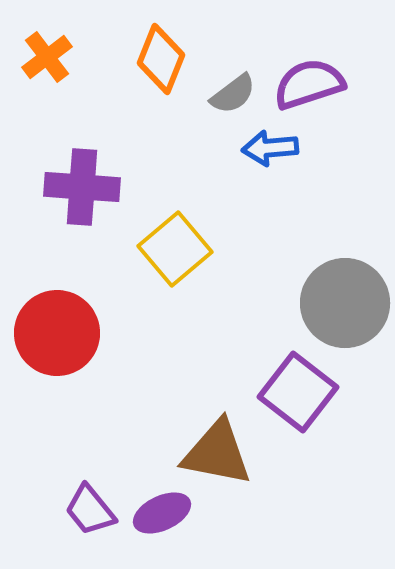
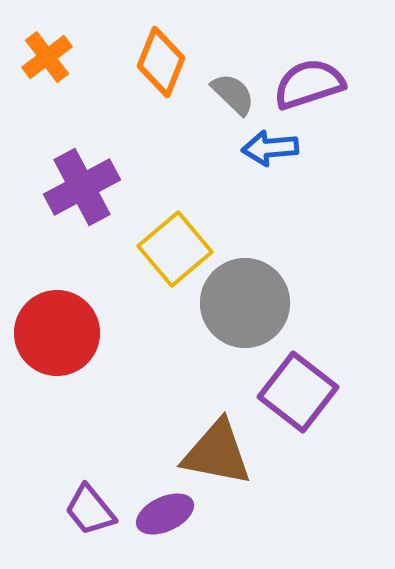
orange diamond: moved 3 px down
gray semicircle: rotated 99 degrees counterclockwise
purple cross: rotated 32 degrees counterclockwise
gray circle: moved 100 px left
purple ellipse: moved 3 px right, 1 px down
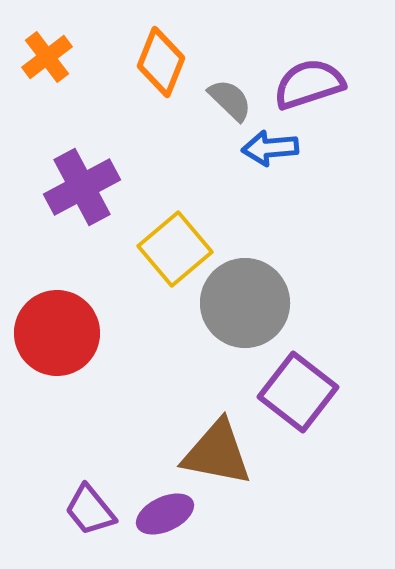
gray semicircle: moved 3 px left, 6 px down
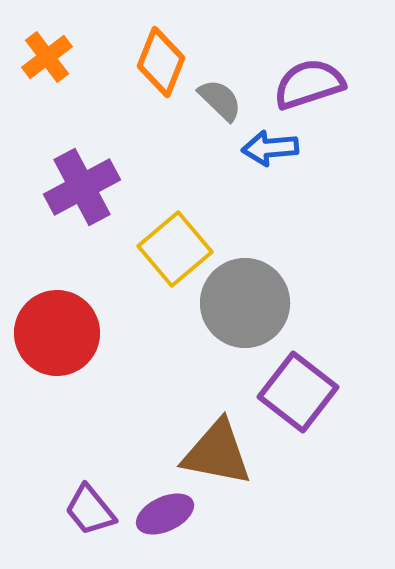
gray semicircle: moved 10 px left
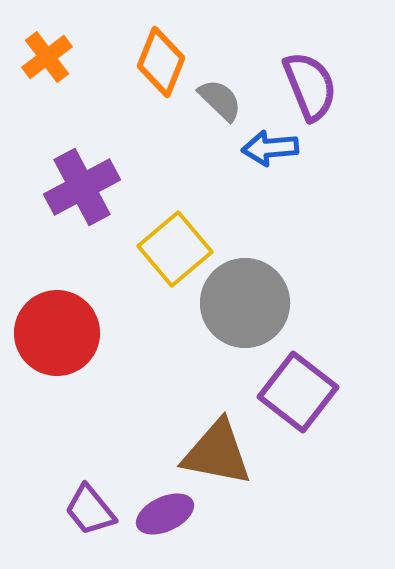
purple semicircle: moved 1 px right, 2 px down; rotated 86 degrees clockwise
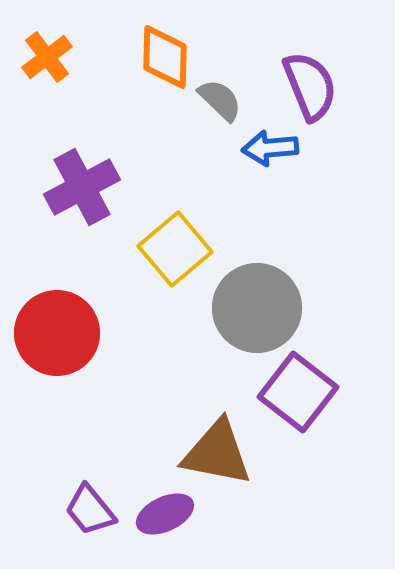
orange diamond: moved 4 px right, 5 px up; rotated 20 degrees counterclockwise
gray circle: moved 12 px right, 5 px down
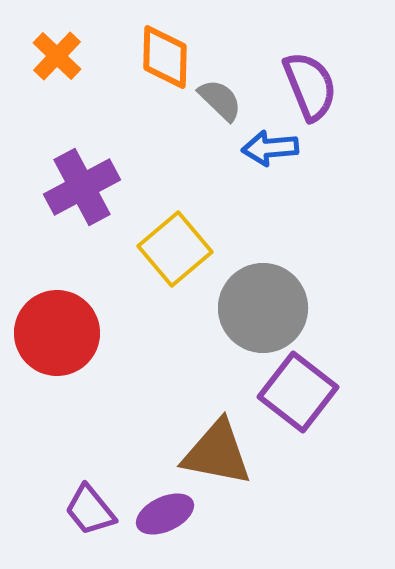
orange cross: moved 10 px right, 1 px up; rotated 9 degrees counterclockwise
gray circle: moved 6 px right
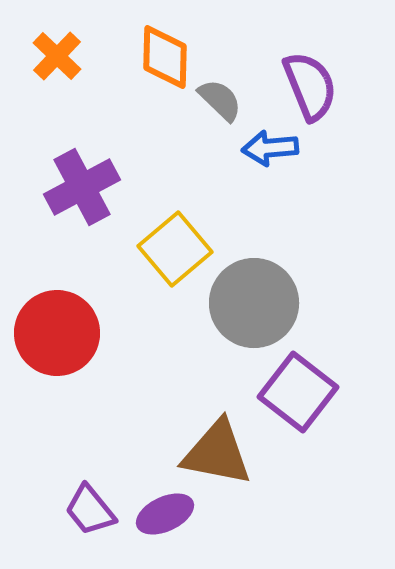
gray circle: moved 9 px left, 5 px up
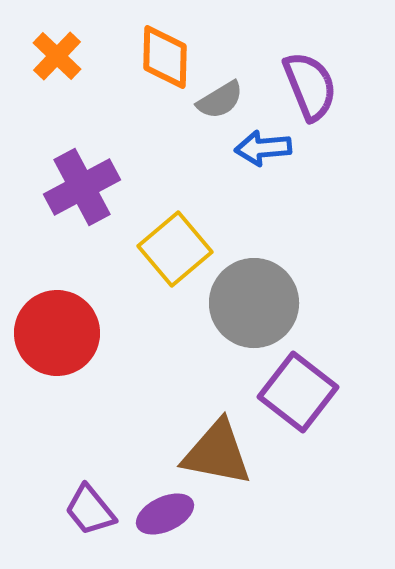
gray semicircle: rotated 105 degrees clockwise
blue arrow: moved 7 px left
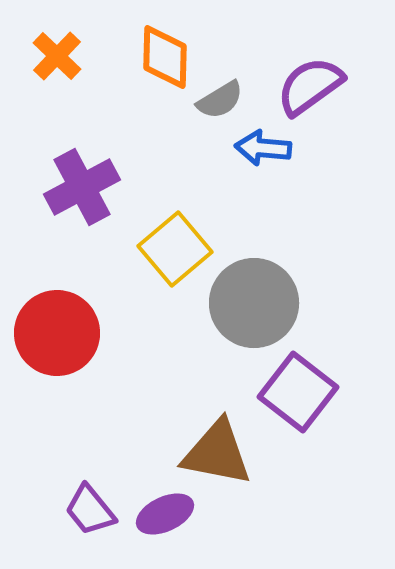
purple semicircle: rotated 104 degrees counterclockwise
blue arrow: rotated 10 degrees clockwise
